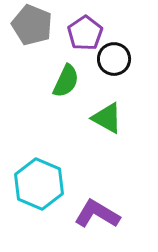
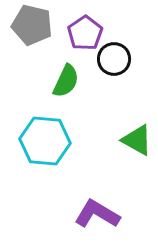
gray pentagon: rotated 9 degrees counterclockwise
green triangle: moved 30 px right, 22 px down
cyan hexagon: moved 6 px right, 43 px up; rotated 18 degrees counterclockwise
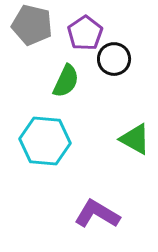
green triangle: moved 2 px left, 1 px up
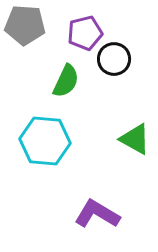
gray pentagon: moved 7 px left; rotated 9 degrees counterclockwise
purple pentagon: rotated 20 degrees clockwise
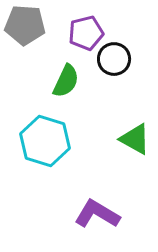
purple pentagon: moved 1 px right
cyan hexagon: rotated 12 degrees clockwise
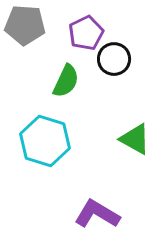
purple pentagon: rotated 12 degrees counterclockwise
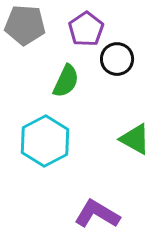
purple pentagon: moved 4 px up; rotated 8 degrees counterclockwise
black circle: moved 3 px right
cyan hexagon: rotated 15 degrees clockwise
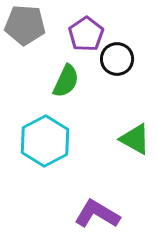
purple pentagon: moved 5 px down
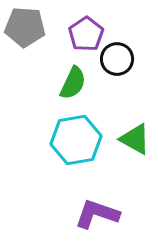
gray pentagon: moved 2 px down
green semicircle: moved 7 px right, 2 px down
cyan hexagon: moved 31 px right, 1 px up; rotated 18 degrees clockwise
purple L-shape: rotated 12 degrees counterclockwise
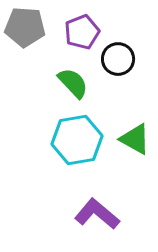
purple pentagon: moved 4 px left, 2 px up; rotated 12 degrees clockwise
black circle: moved 1 px right
green semicircle: rotated 68 degrees counterclockwise
cyan hexagon: moved 1 px right
purple L-shape: rotated 21 degrees clockwise
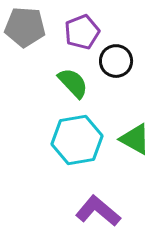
black circle: moved 2 px left, 2 px down
purple L-shape: moved 1 px right, 3 px up
